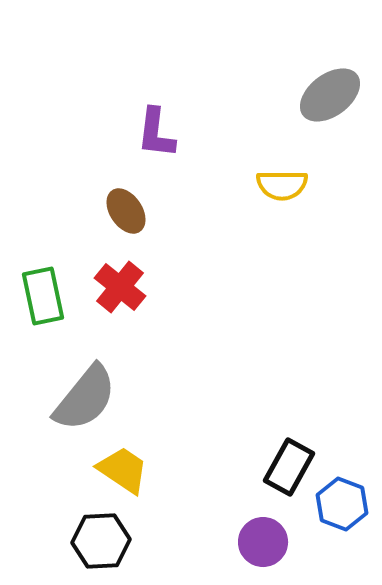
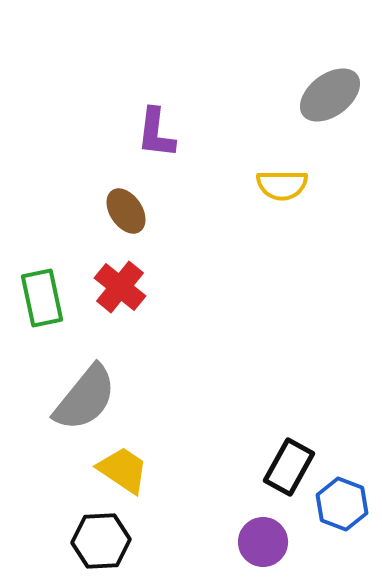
green rectangle: moved 1 px left, 2 px down
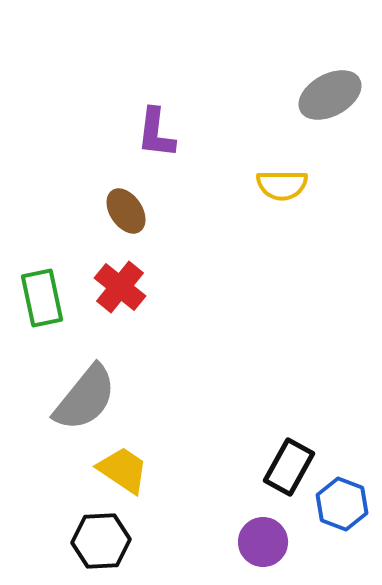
gray ellipse: rotated 8 degrees clockwise
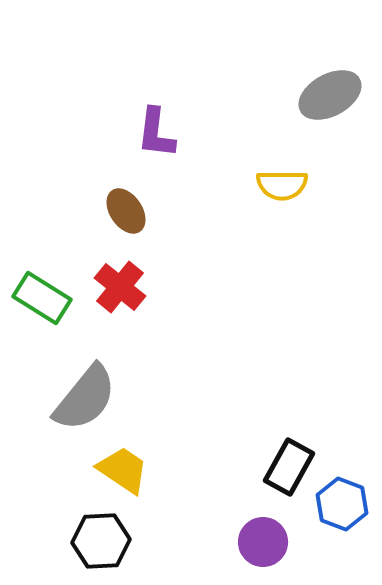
green rectangle: rotated 46 degrees counterclockwise
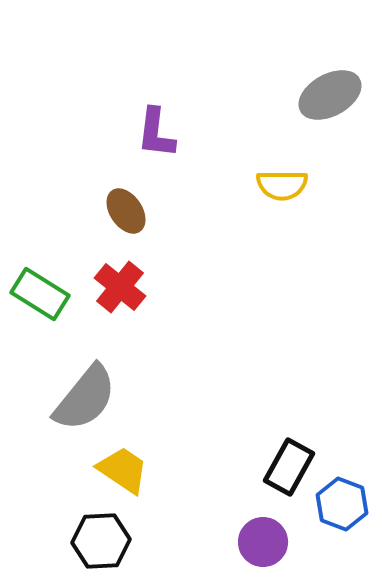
green rectangle: moved 2 px left, 4 px up
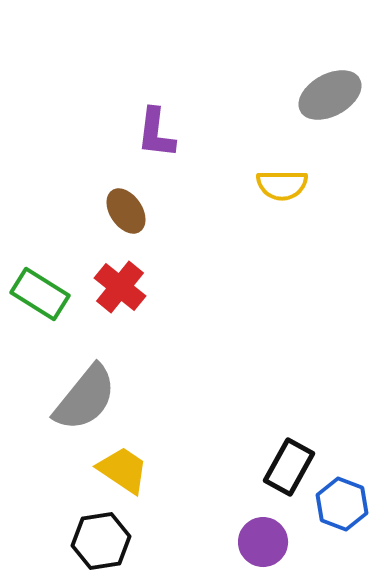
black hexagon: rotated 6 degrees counterclockwise
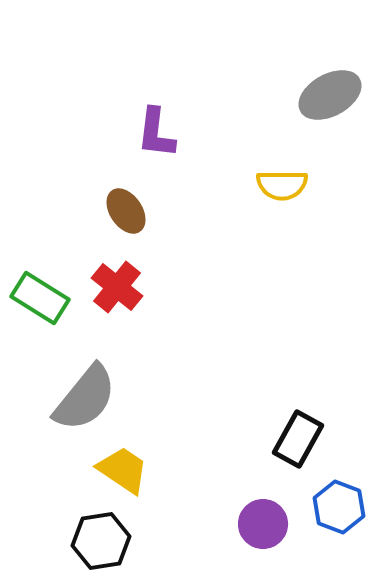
red cross: moved 3 px left
green rectangle: moved 4 px down
black rectangle: moved 9 px right, 28 px up
blue hexagon: moved 3 px left, 3 px down
purple circle: moved 18 px up
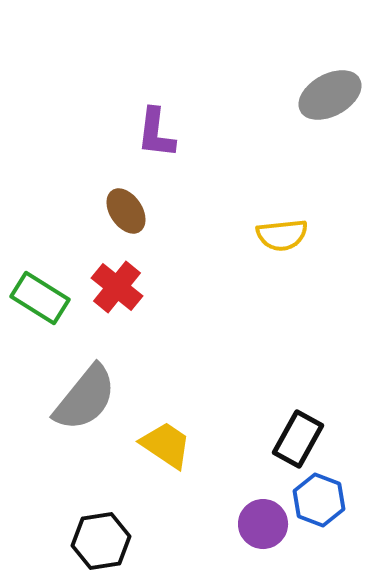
yellow semicircle: moved 50 px down; rotated 6 degrees counterclockwise
yellow trapezoid: moved 43 px right, 25 px up
blue hexagon: moved 20 px left, 7 px up
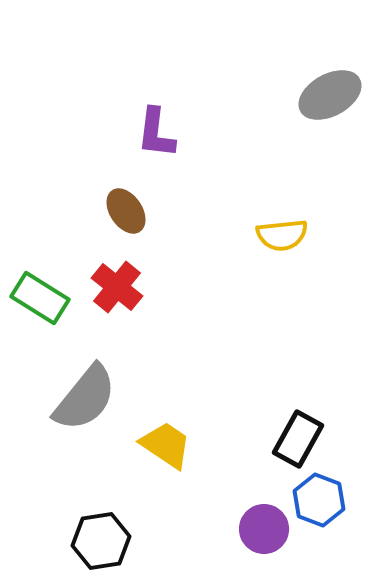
purple circle: moved 1 px right, 5 px down
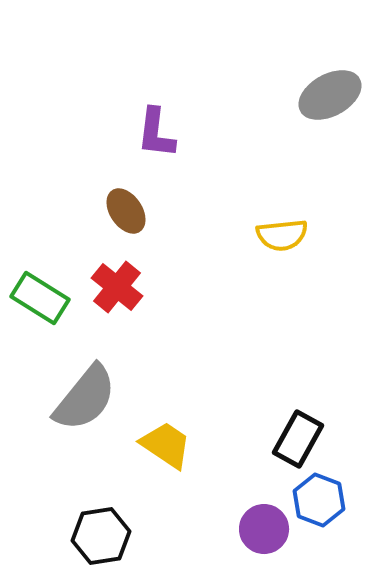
black hexagon: moved 5 px up
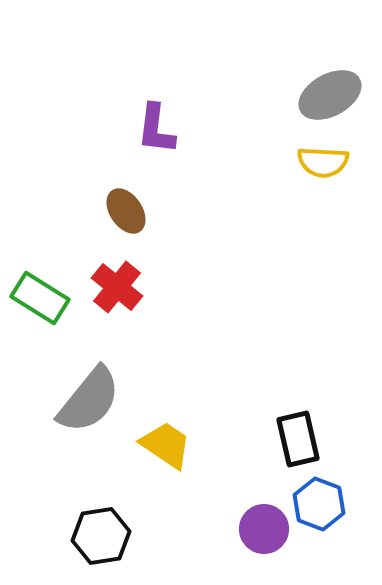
purple L-shape: moved 4 px up
yellow semicircle: moved 41 px right, 73 px up; rotated 9 degrees clockwise
gray semicircle: moved 4 px right, 2 px down
black rectangle: rotated 42 degrees counterclockwise
blue hexagon: moved 4 px down
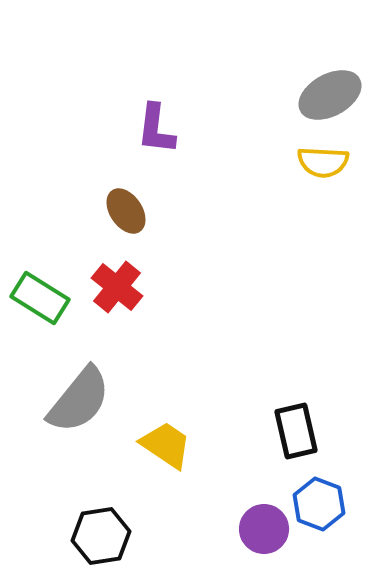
gray semicircle: moved 10 px left
black rectangle: moved 2 px left, 8 px up
